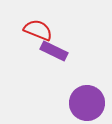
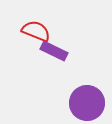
red semicircle: moved 2 px left, 1 px down
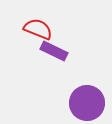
red semicircle: moved 2 px right, 2 px up
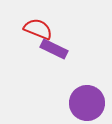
purple rectangle: moved 2 px up
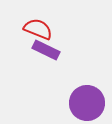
purple rectangle: moved 8 px left, 1 px down
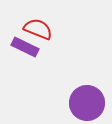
purple rectangle: moved 21 px left, 3 px up
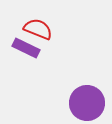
purple rectangle: moved 1 px right, 1 px down
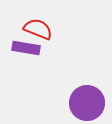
purple rectangle: rotated 16 degrees counterclockwise
